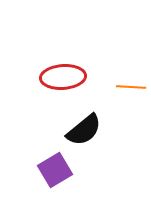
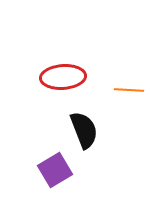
orange line: moved 2 px left, 3 px down
black semicircle: rotated 72 degrees counterclockwise
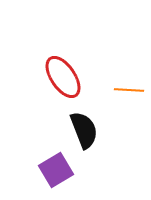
red ellipse: rotated 60 degrees clockwise
purple square: moved 1 px right
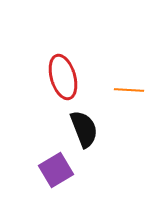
red ellipse: rotated 18 degrees clockwise
black semicircle: moved 1 px up
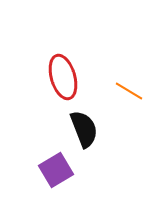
orange line: moved 1 px down; rotated 28 degrees clockwise
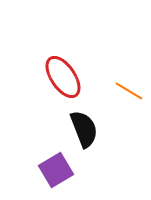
red ellipse: rotated 18 degrees counterclockwise
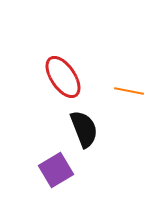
orange line: rotated 20 degrees counterclockwise
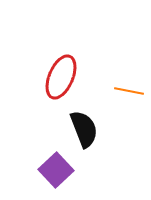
red ellipse: moved 2 px left; rotated 57 degrees clockwise
purple square: rotated 12 degrees counterclockwise
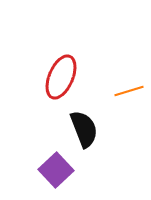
orange line: rotated 28 degrees counterclockwise
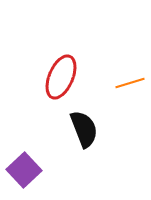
orange line: moved 1 px right, 8 px up
purple square: moved 32 px left
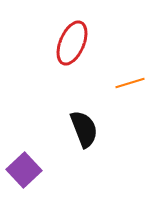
red ellipse: moved 11 px right, 34 px up
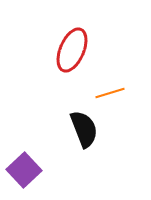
red ellipse: moved 7 px down
orange line: moved 20 px left, 10 px down
